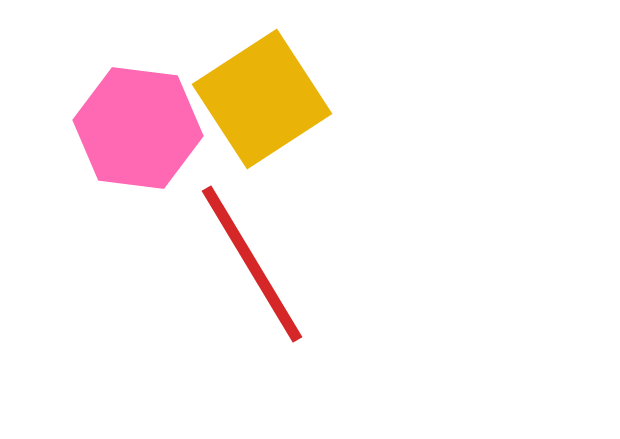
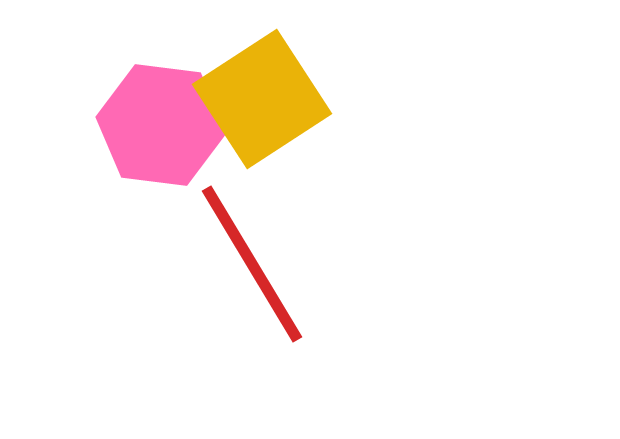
pink hexagon: moved 23 px right, 3 px up
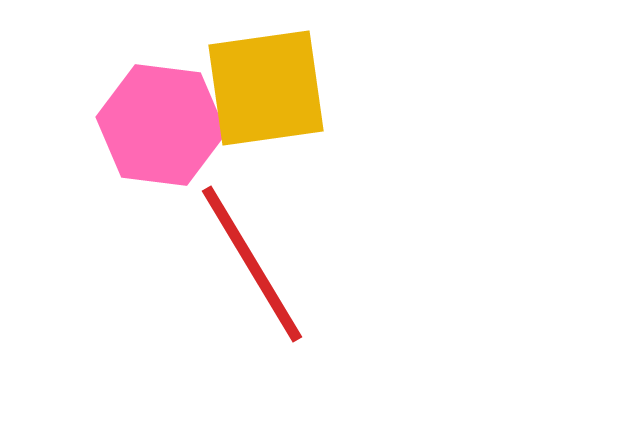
yellow square: moved 4 px right, 11 px up; rotated 25 degrees clockwise
